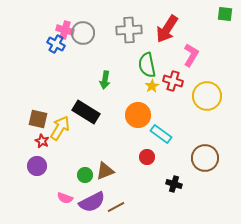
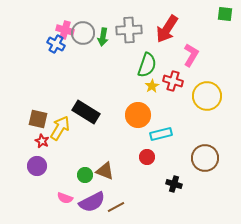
green semicircle: rotated 150 degrees counterclockwise
green arrow: moved 2 px left, 43 px up
cyan rectangle: rotated 50 degrees counterclockwise
brown triangle: rotated 42 degrees clockwise
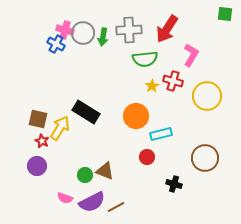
green semicircle: moved 2 px left, 6 px up; rotated 65 degrees clockwise
orange circle: moved 2 px left, 1 px down
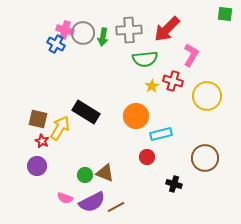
red arrow: rotated 12 degrees clockwise
brown triangle: moved 2 px down
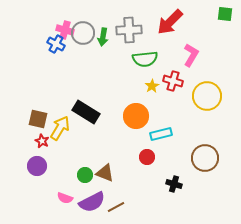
red arrow: moved 3 px right, 7 px up
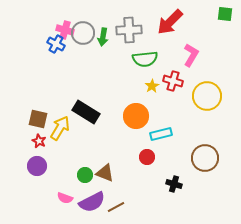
red star: moved 3 px left
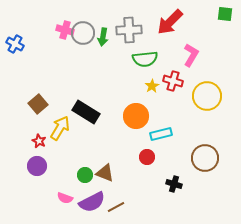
blue cross: moved 41 px left
brown square: moved 15 px up; rotated 36 degrees clockwise
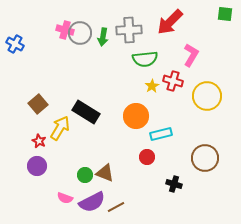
gray circle: moved 3 px left
